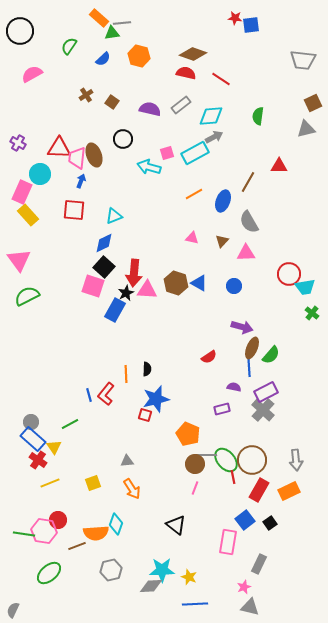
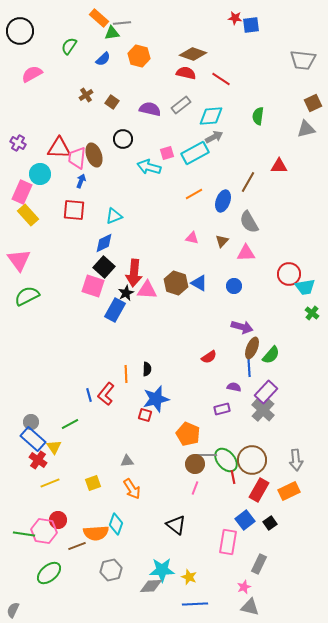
purple rectangle at (266, 392): rotated 20 degrees counterclockwise
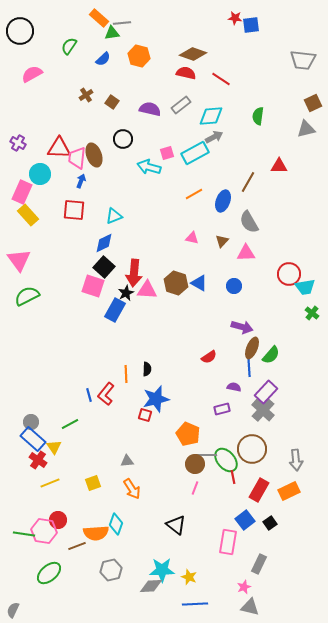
brown circle at (252, 460): moved 11 px up
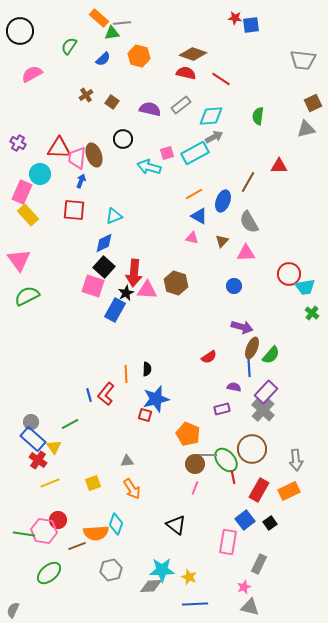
blue triangle at (199, 283): moved 67 px up
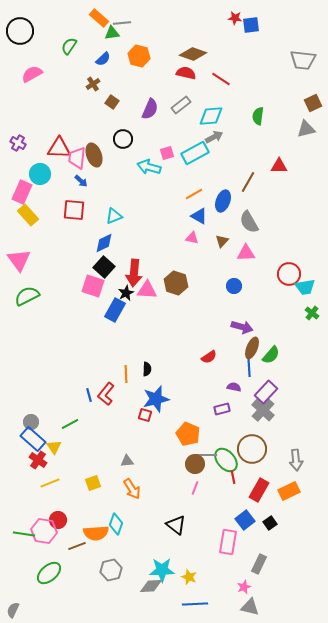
brown cross at (86, 95): moved 7 px right, 11 px up
purple semicircle at (150, 109): rotated 100 degrees clockwise
blue arrow at (81, 181): rotated 112 degrees clockwise
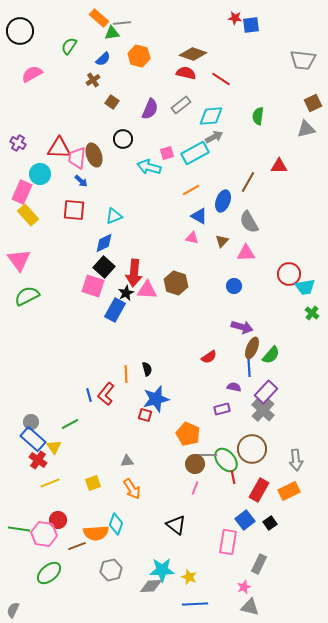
brown cross at (93, 84): moved 4 px up
orange line at (194, 194): moved 3 px left, 4 px up
black semicircle at (147, 369): rotated 16 degrees counterclockwise
pink hexagon at (44, 531): moved 3 px down
green line at (24, 534): moved 5 px left, 5 px up
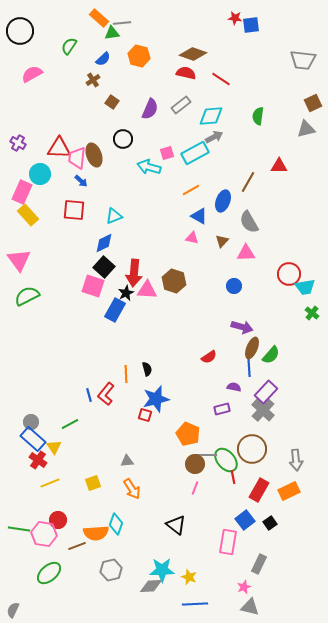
brown hexagon at (176, 283): moved 2 px left, 2 px up
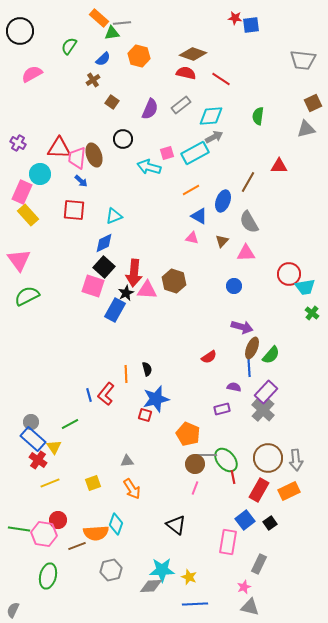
brown circle at (252, 449): moved 16 px right, 9 px down
green ellipse at (49, 573): moved 1 px left, 3 px down; rotated 35 degrees counterclockwise
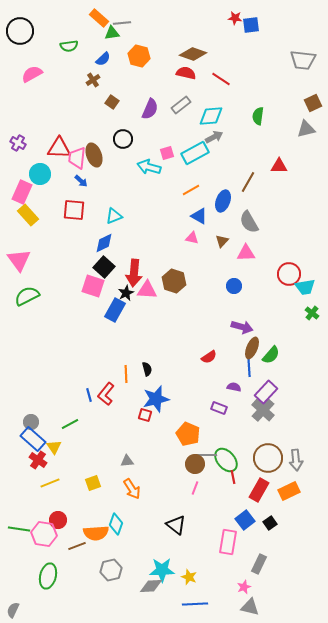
green semicircle at (69, 46): rotated 132 degrees counterclockwise
purple rectangle at (222, 409): moved 3 px left, 1 px up; rotated 35 degrees clockwise
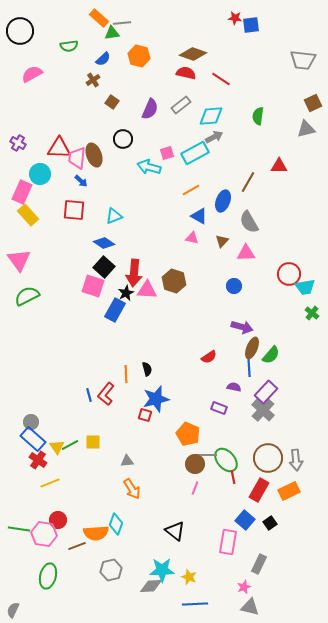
blue diamond at (104, 243): rotated 60 degrees clockwise
green line at (70, 424): moved 21 px down
yellow triangle at (54, 447): moved 3 px right
yellow square at (93, 483): moved 41 px up; rotated 21 degrees clockwise
blue square at (245, 520): rotated 12 degrees counterclockwise
black triangle at (176, 525): moved 1 px left, 6 px down
